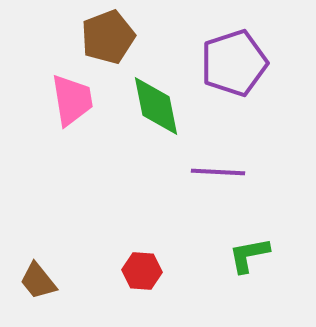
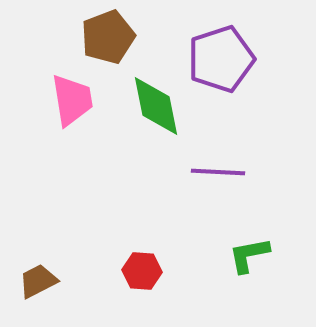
purple pentagon: moved 13 px left, 4 px up
brown trapezoid: rotated 102 degrees clockwise
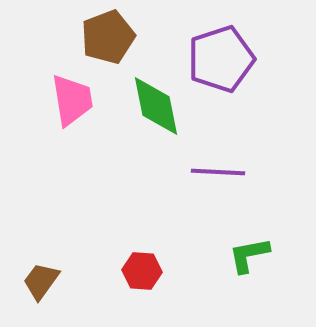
brown trapezoid: moved 3 px right; rotated 27 degrees counterclockwise
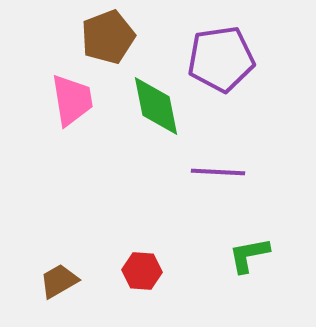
purple pentagon: rotated 10 degrees clockwise
brown trapezoid: moved 18 px right; rotated 24 degrees clockwise
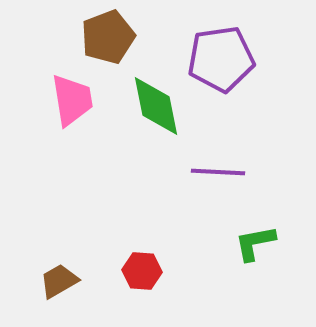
green L-shape: moved 6 px right, 12 px up
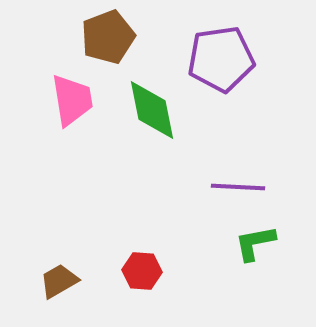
green diamond: moved 4 px left, 4 px down
purple line: moved 20 px right, 15 px down
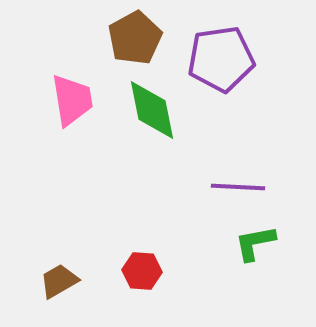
brown pentagon: moved 27 px right, 1 px down; rotated 8 degrees counterclockwise
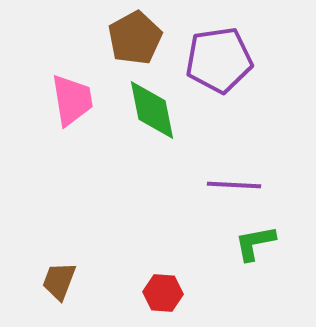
purple pentagon: moved 2 px left, 1 px down
purple line: moved 4 px left, 2 px up
red hexagon: moved 21 px right, 22 px down
brown trapezoid: rotated 39 degrees counterclockwise
